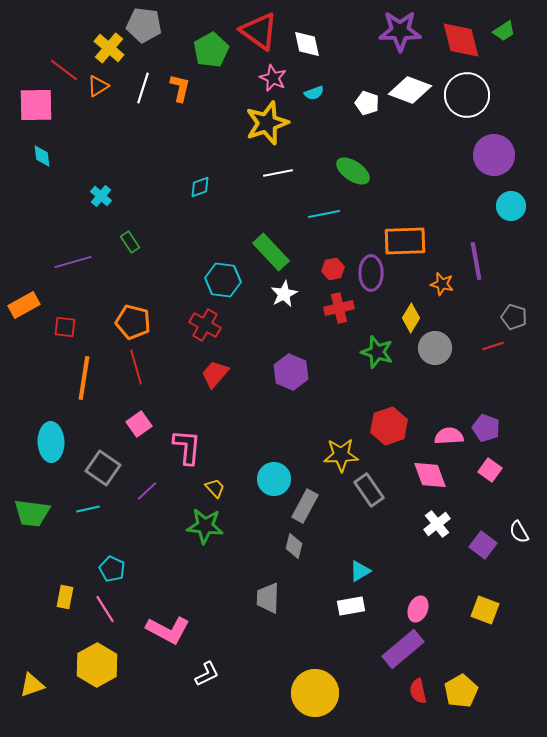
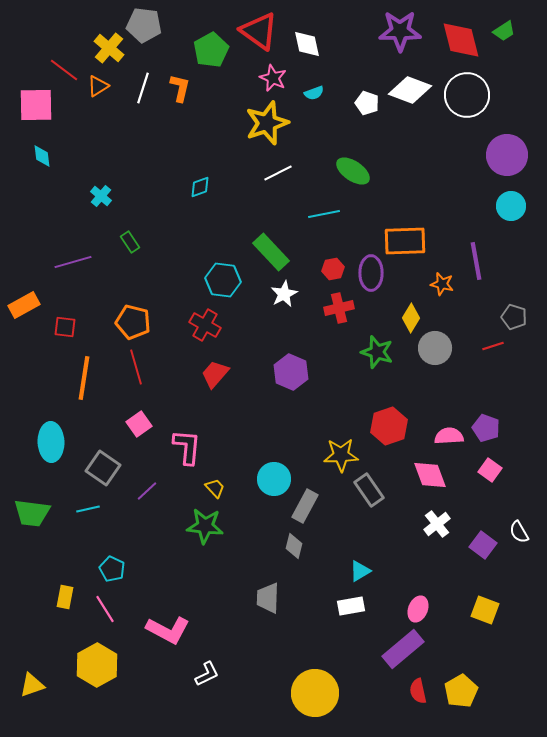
purple circle at (494, 155): moved 13 px right
white line at (278, 173): rotated 16 degrees counterclockwise
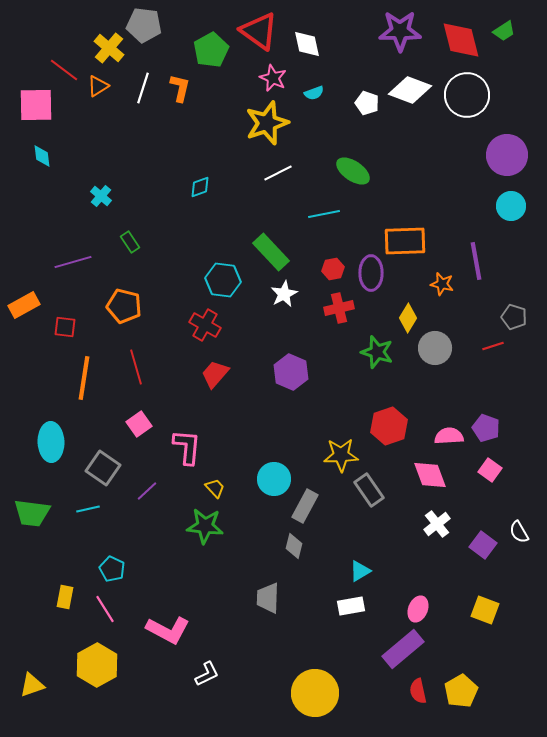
yellow diamond at (411, 318): moved 3 px left
orange pentagon at (133, 322): moved 9 px left, 16 px up
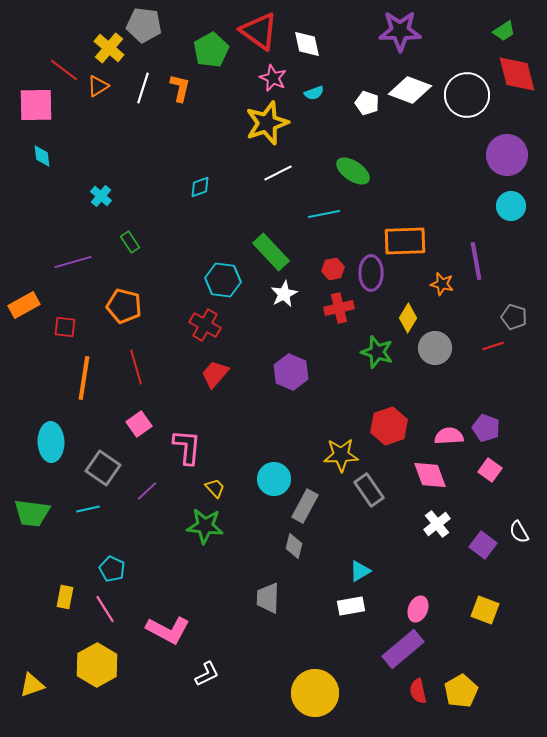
red diamond at (461, 40): moved 56 px right, 34 px down
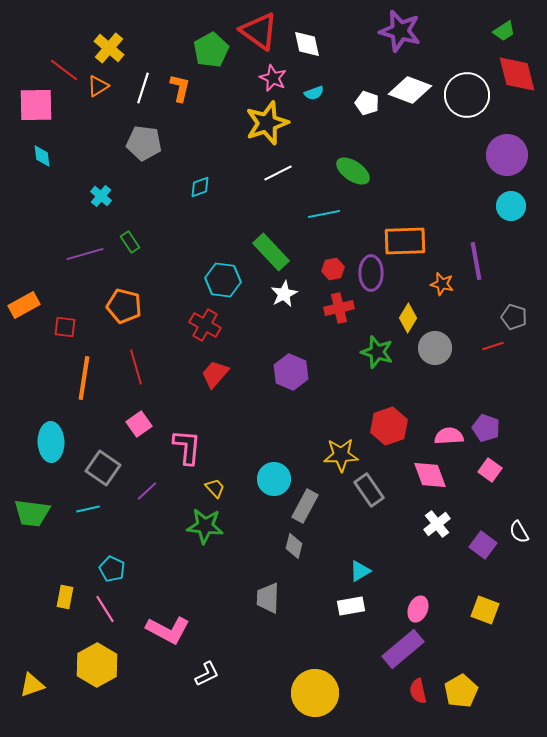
gray pentagon at (144, 25): moved 118 px down
purple star at (400, 31): rotated 15 degrees clockwise
purple line at (73, 262): moved 12 px right, 8 px up
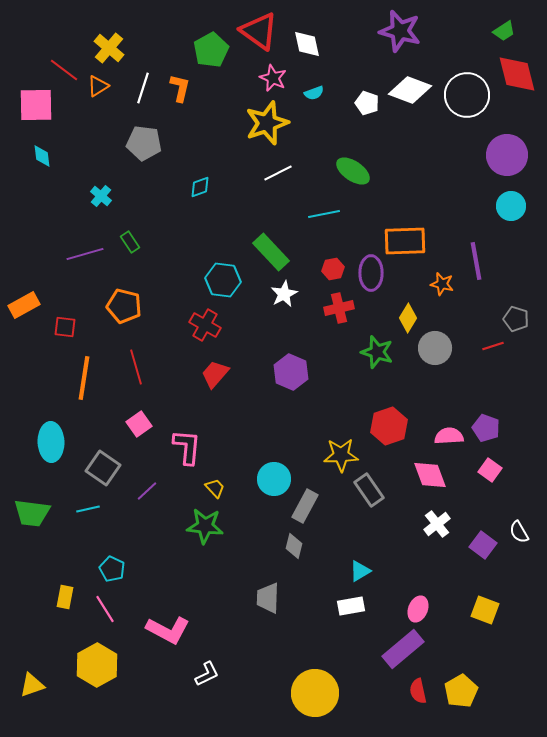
gray pentagon at (514, 317): moved 2 px right, 2 px down
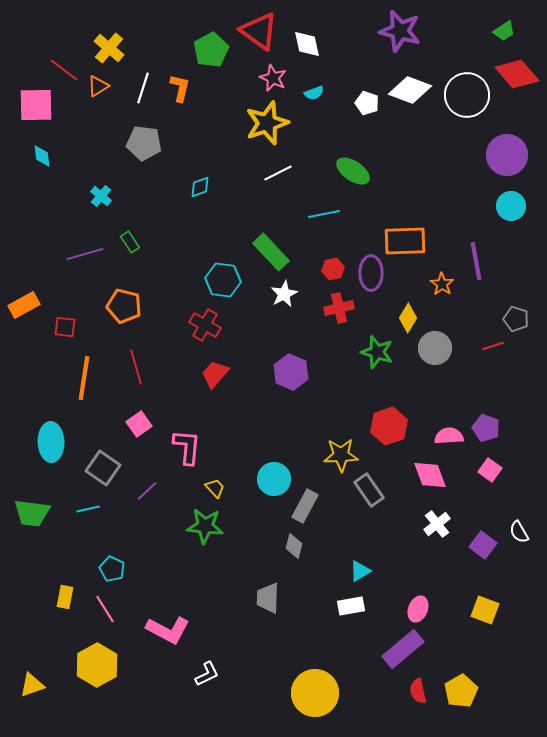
red diamond at (517, 74): rotated 27 degrees counterclockwise
orange star at (442, 284): rotated 20 degrees clockwise
